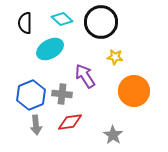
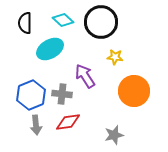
cyan diamond: moved 1 px right, 1 px down
red diamond: moved 2 px left
gray star: moved 1 px right; rotated 24 degrees clockwise
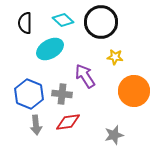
blue hexagon: moved 2 px left, 1 px up; rotated 16 degrees counterclockwise
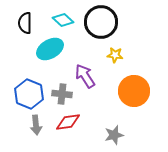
yellow star: moved 2 px up
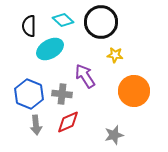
black semicircle: moved 4 px right, 3 px down
red diamond: rotated 15 degrees counterclockwise
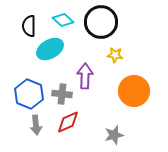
purple arrow: rotated 35 degrees clockwise
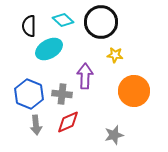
cyan ellipse: moved 1 px left
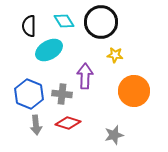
cyan diamond: moved 1 px right, 1 px down; rotated 15 degrees clockwise
cyan ellipse: moved 1 px down
red diamond: moved 1 px down; rotated 40 degrees clockwise
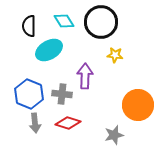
orange circle: moved 4 px right, 14 px down
gray arrow: moved 1 px left, 2 px up
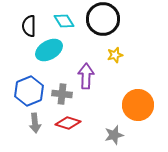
black circle: moved 2 px right, 3 px up
yellow star: rotated 21 degrees counterclockwise
purple arrow: moved 1 px right
blue hexagon: moved 3 px up; rotated 16 degrees clockwise
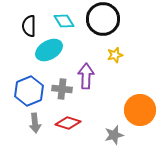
gray cross: moved 5 px up
orange circle: moved 2 px right, 5 px down
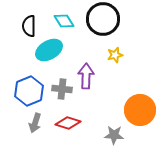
gray arrow: rotated 24 degrees clockwise
gray star: rotated 18 degrees clockwise
